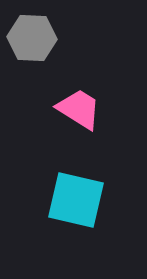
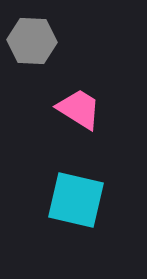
gray hexagon: moved 3 px down
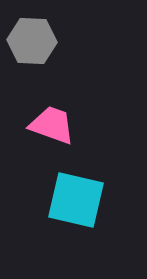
pink trapezoid: moved 27 px left, 16 px down; rotated 12 degrees counterclockwise
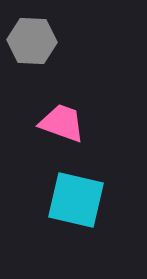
pink trapezoid: moved 10 px right, 2 px up
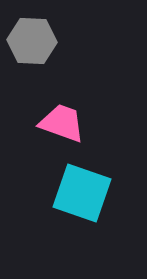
cyan square: moved 6 px right, 7 px up; rotated 6 degrees clockwise
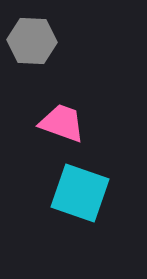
cyan square: moved 2 px left
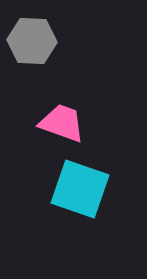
cyan square: moved 4 px up
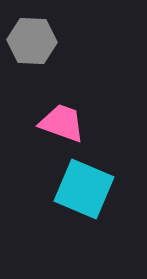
cyan square: moved 4 px right; rotated 4 degrees clockwise
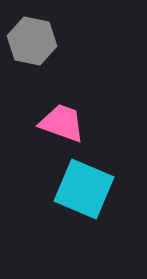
gray hexagon: rotated 9 degrees clockwise
